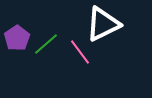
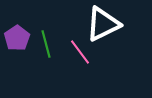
green line: rotated 64 degrees counterclockwise
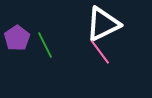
green line: moved 1 px left, 1 px down; rotated 12 degrees counterclockwise
pink line: moved 20 px right
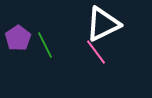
purple pentagon: moved 1 px right
pink line: moved 4 px left
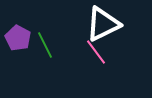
purple pentagon: rotated 10 degrees counterclockwise
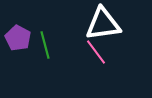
white triangle: rotated 18 degrees clockwise
green line: rotated 12 degrees clockwise
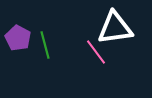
white triangle: moved 12 px right, 4 px down
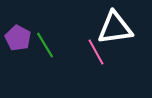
green line: rotated 16 degrees counterclockwise
pink line: rotated 8 degrees clockwise
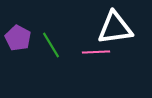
green line: moved 6 px right
pink line: rotated 64 degrees counterclockwise
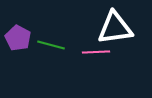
green line: rotated 44 degrees counterclockwise
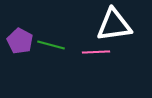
white triangle: moved 1 px left, 3 px up
purple pentagon: moved 2 px right, 3 px down
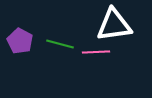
green line: moved 9 px right, 1 px up
